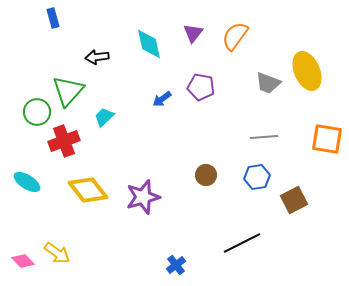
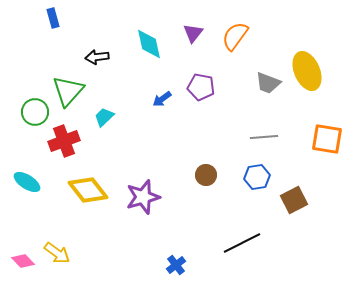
green circle: moved 2 px left
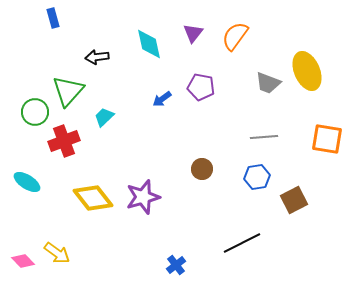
brown circle: moved 4 px left, 6 px up
yellow diamond: moved 5 px right, 8 px down
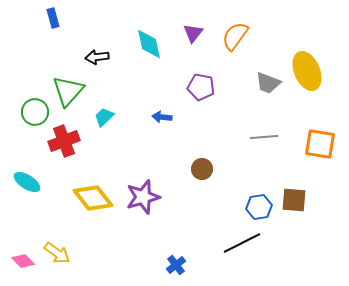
blue arrow: moved 18 px down; rotated 42 degrees clockwise
orange square: moved 7 px left, 5 px down
blue hexagon: moved 2 px right, 30 px down
brown square: rotated 32 degrees clockwise
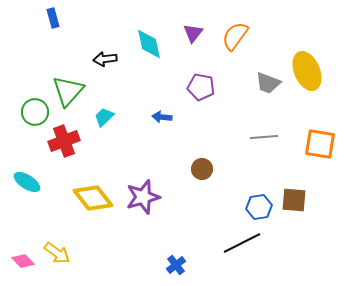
black arrow: moved 8 px right, 2 px down
